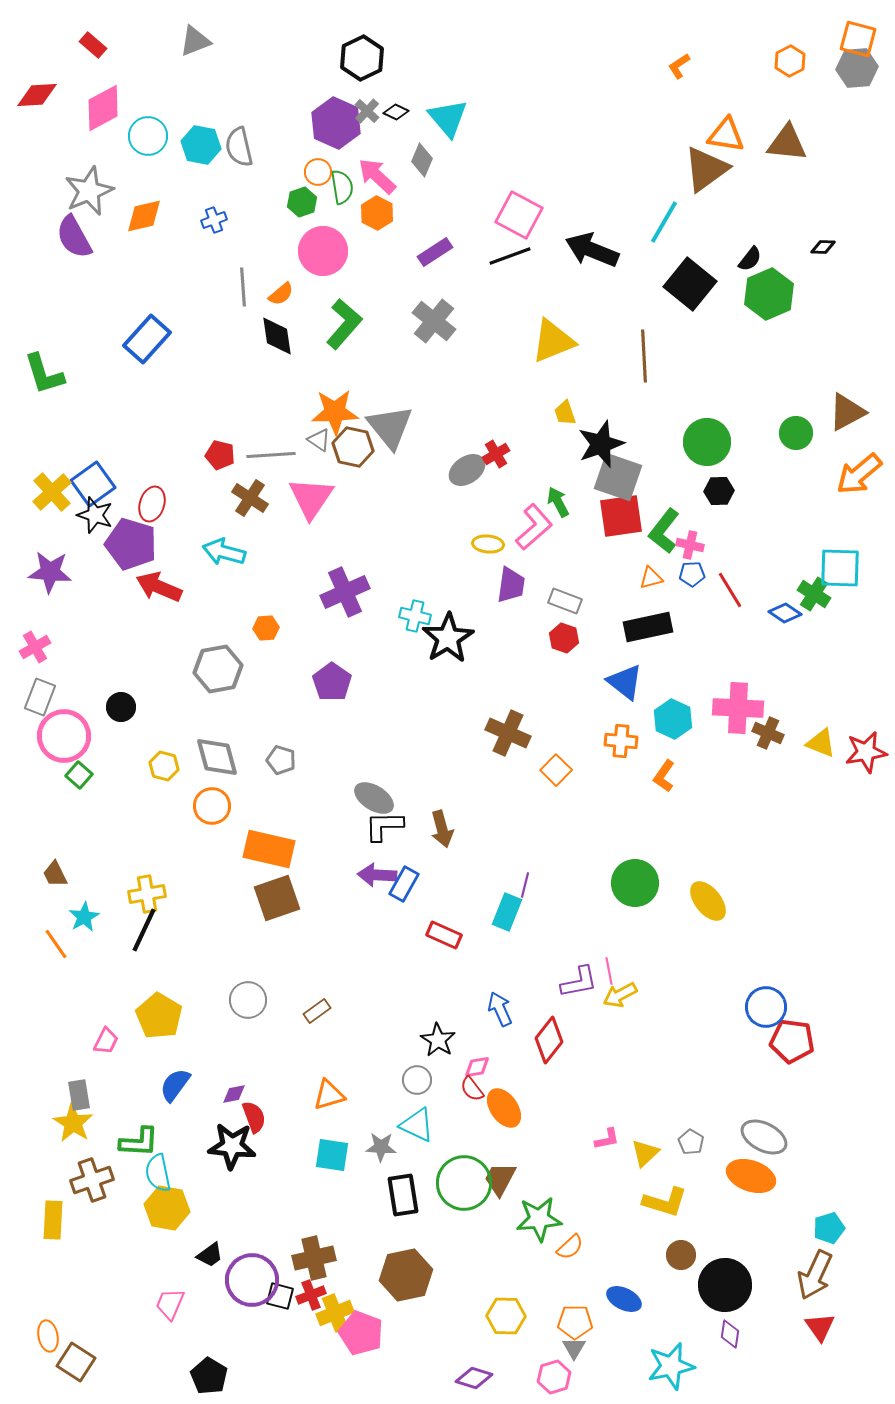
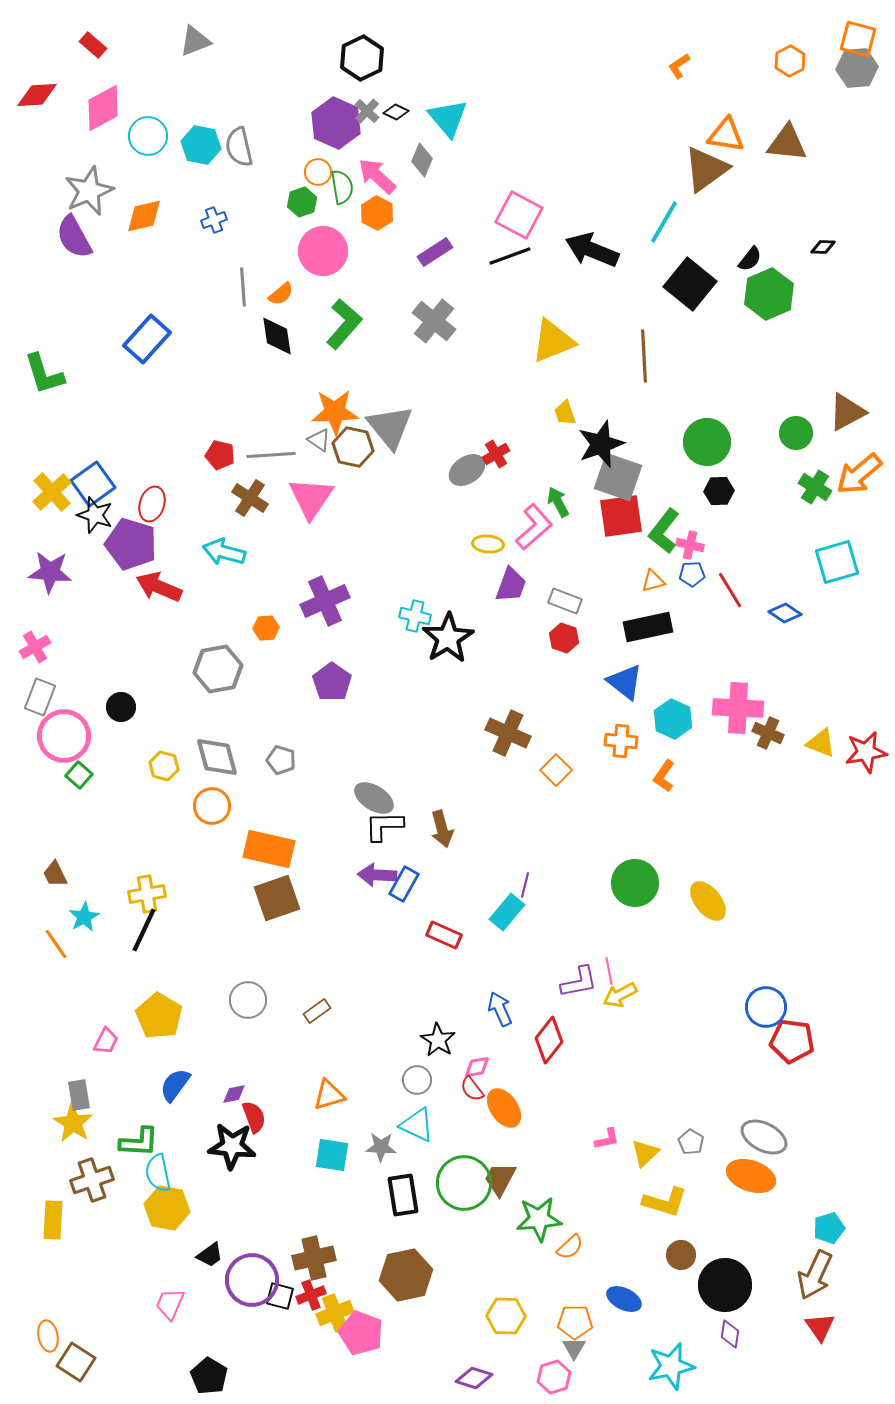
cyan square at (840, 568): moved 3 px left, 6 px up; rotated 18 degrees counterclockwise
orange triangle at (651, 578): moved 2 px right, 3 px down
purple trapezoid at (511, 585): rotated 12 degrees clockwise
purple cross at (345, 592): moved 20 px left, 9 px down
green cross at (814, 594): moved 1 px right, 107 px up
cyan rectangle at (507, 912): rotated 18 degrees clockwise
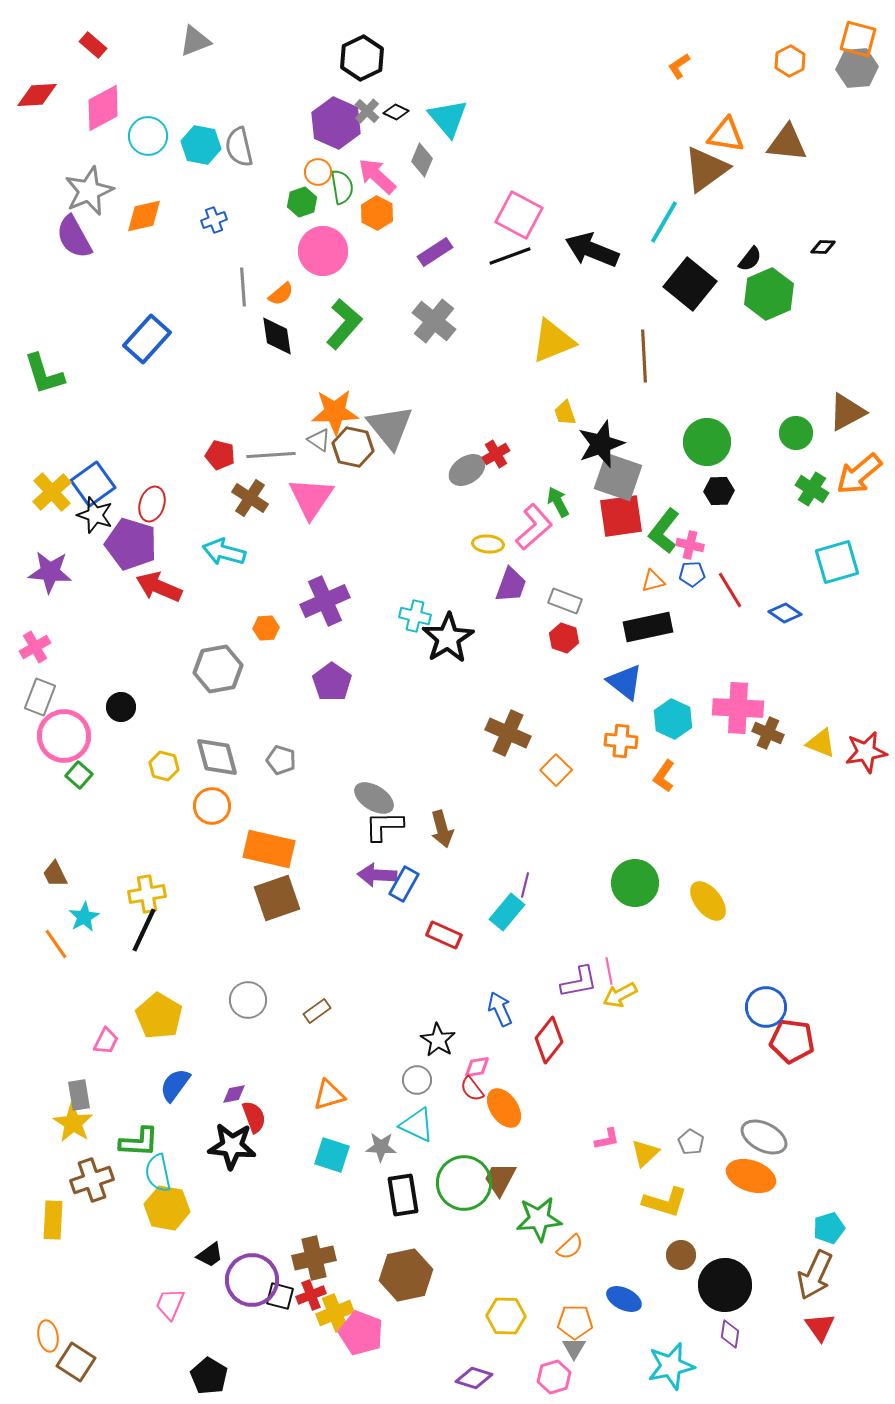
green cross at (815, 487): moved 3 px left, 2 px down
cyan square at (332, 1155): rotated 9 degrees clockwise
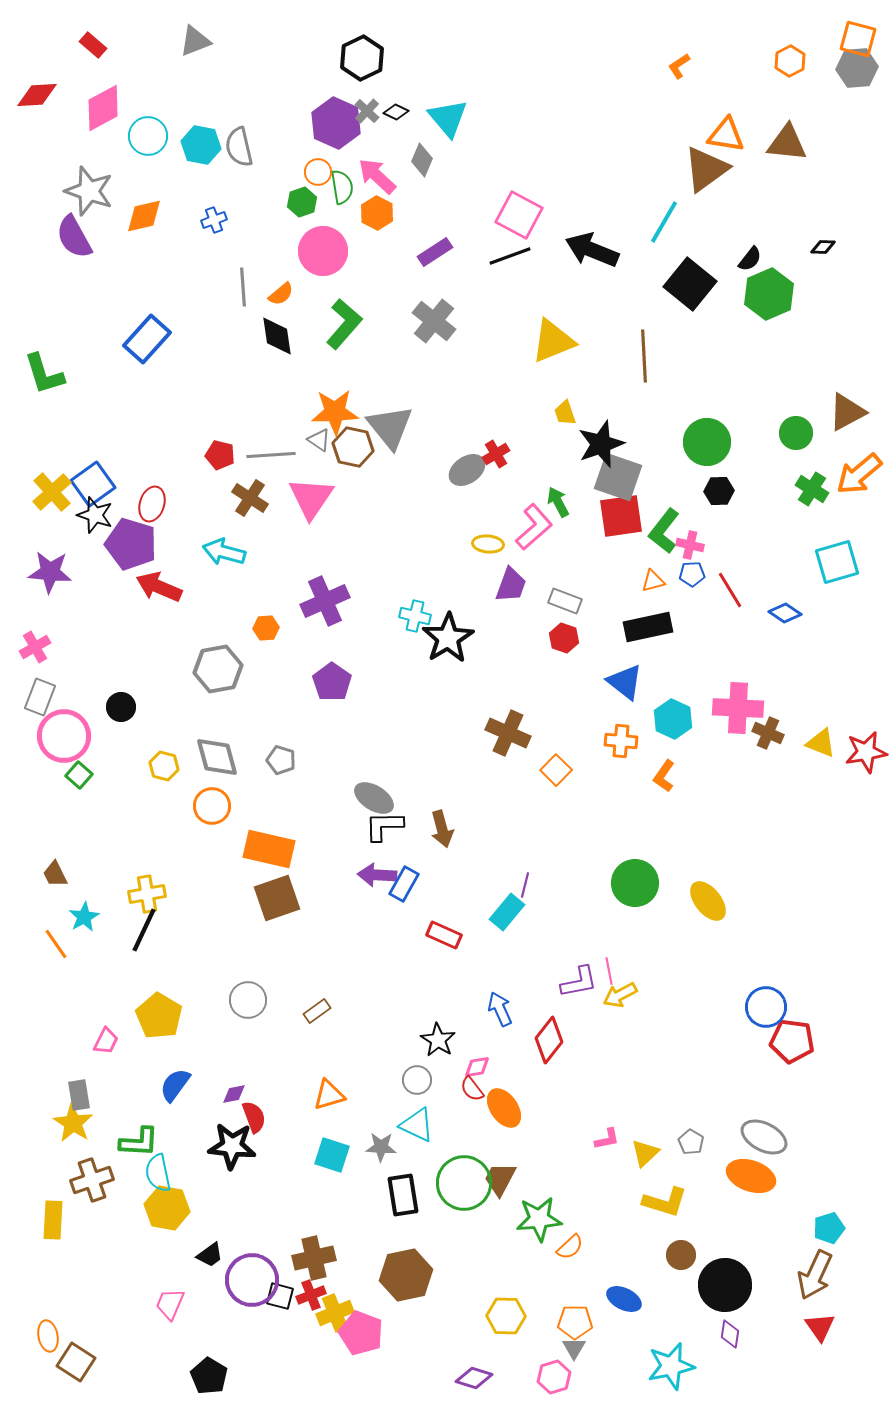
gray star at (89, 191): rotated 30 degrees counterclockwise
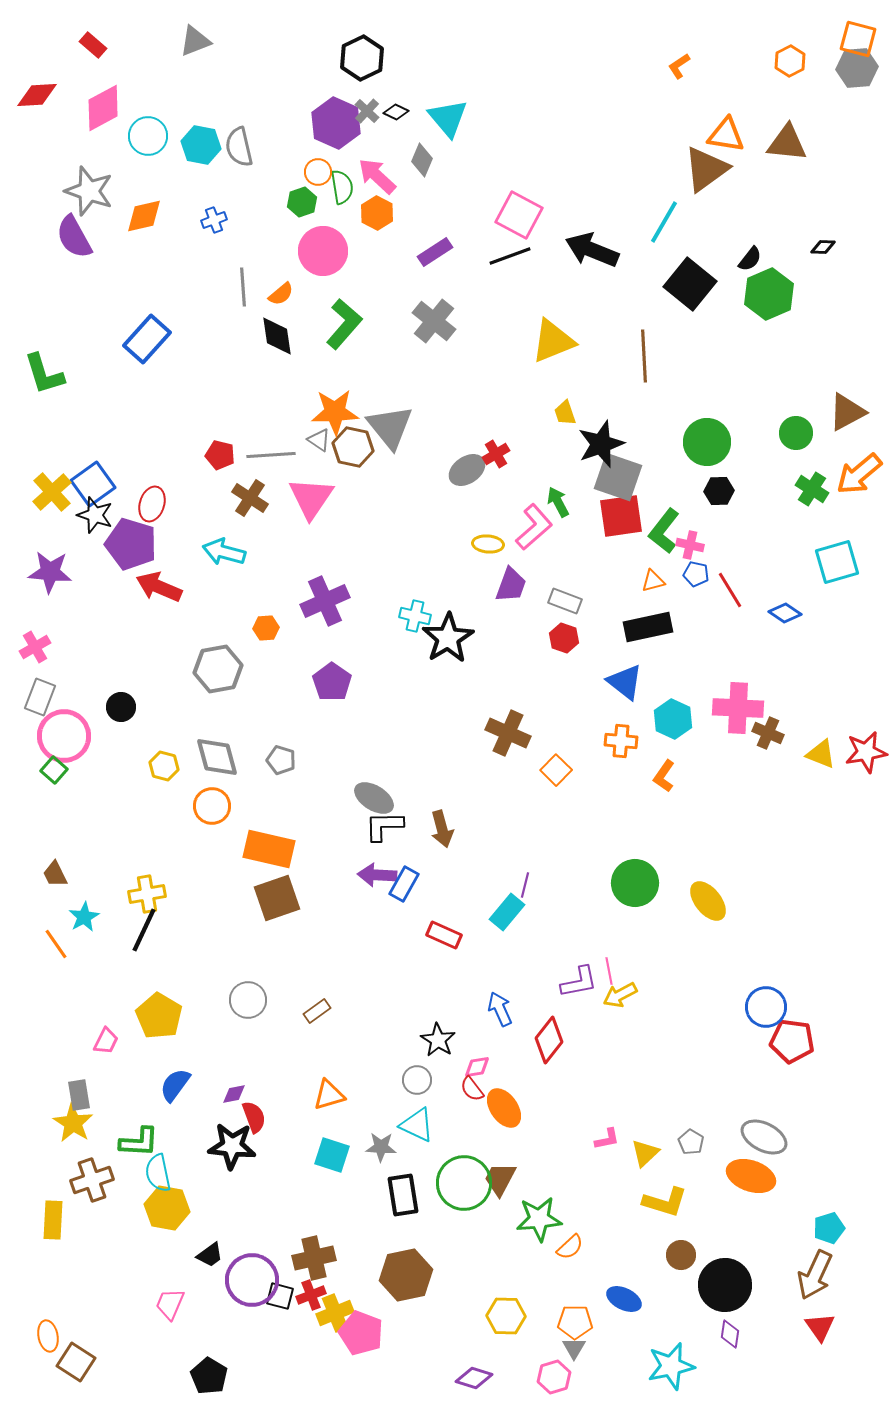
blue pentagon at (692, 574): moved 4 px right; rotated 15 degrees clockwise
yellow triangle at (821, 743): moved 11 px down
green square at (79, 775): moved 25 px left, 5 px up
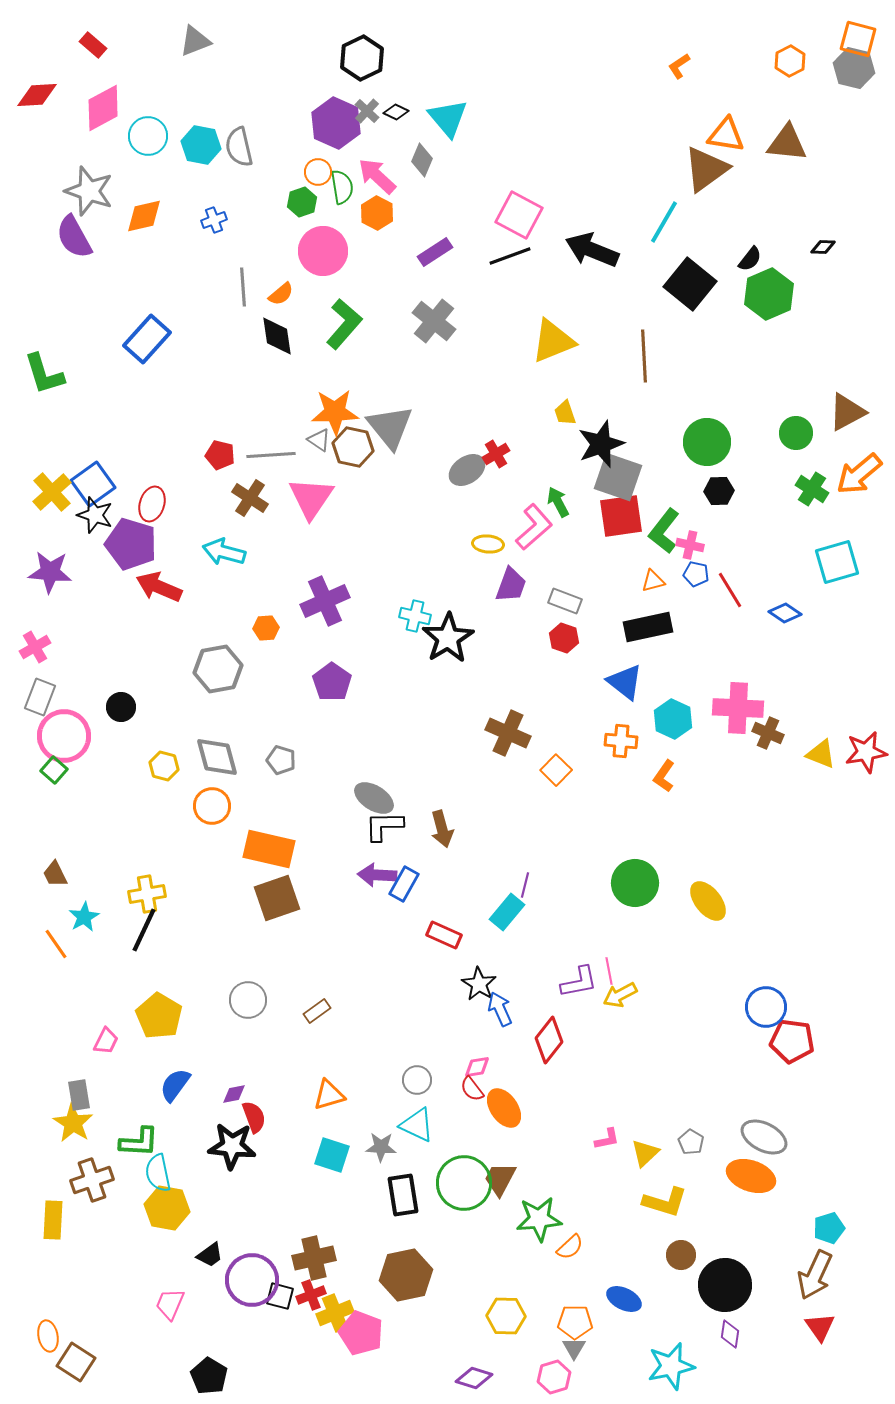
gray hexagon at (857, 68): moved 3 px left; rotated 18 degrees clockwise
black star at (438, 1040): moved 41 px right, 56 px up
